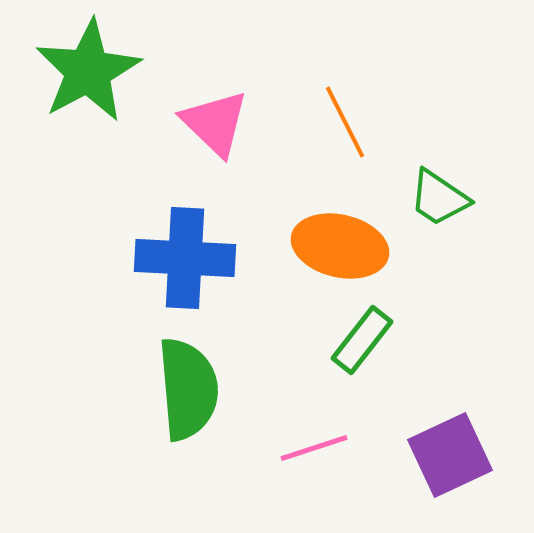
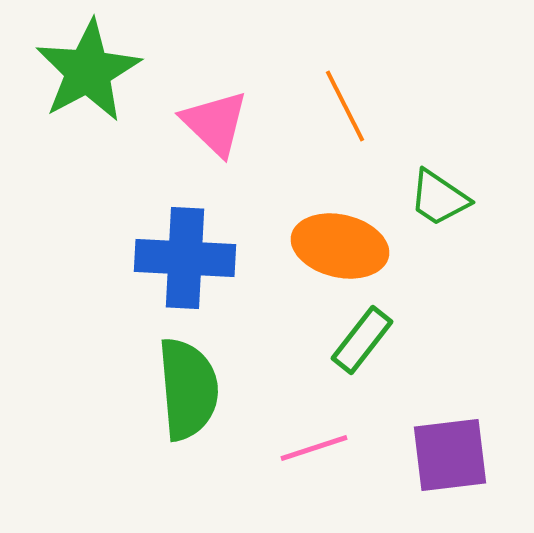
orange line: moved 16 px up
purple square: rotated 18 degrees clockwise
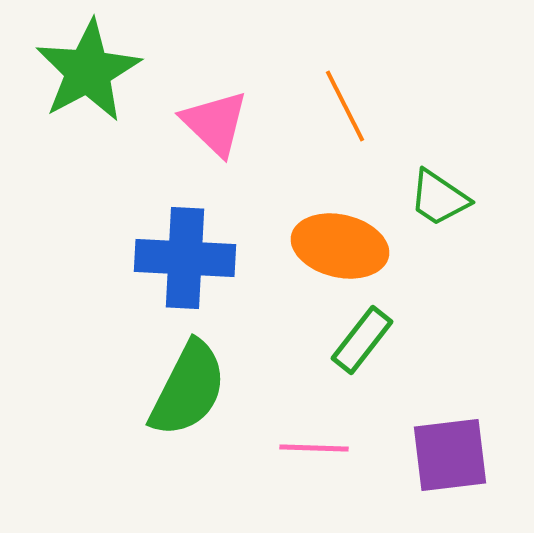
green semicircle: rotated 32 degrees clockwise
pink line: rotated 20 degrees clockwise
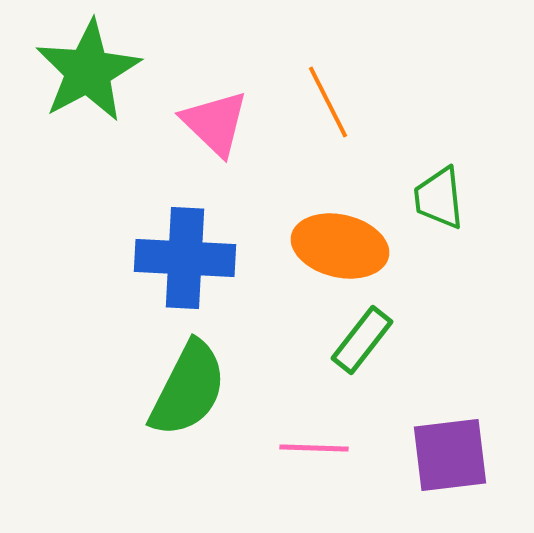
orange line: moved 17 px left, 4 px up
green trapezoid: rotated 50 degrees clockwise
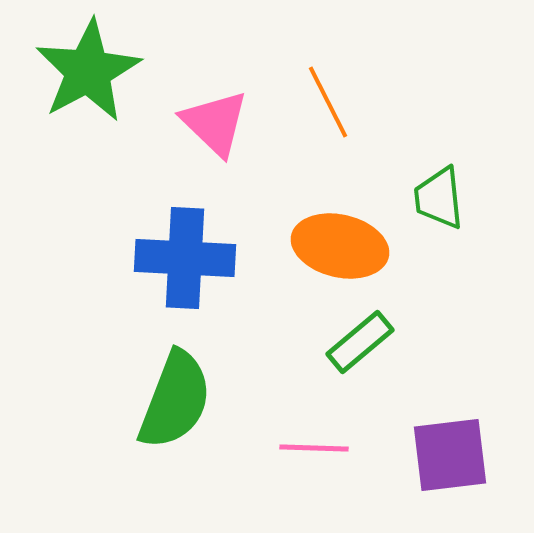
green rectangle: moved 2 px left, 2 px down; rotated 12 degrees clockwise
green semicircle: moved 13 px left, 11 px down; rotated 6 degrees counterclockwise
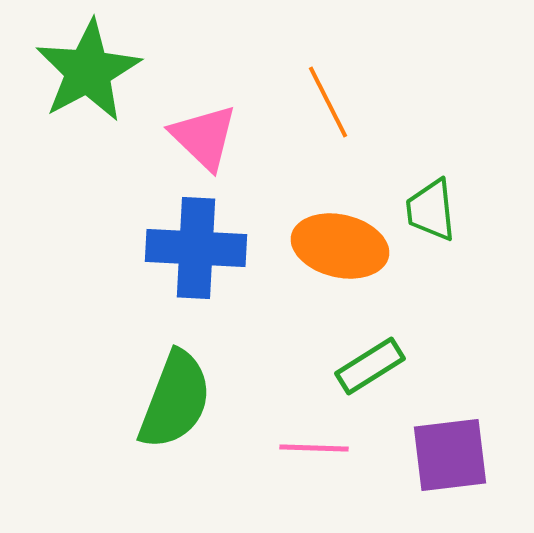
pink triangle: moved 11 px left, 14 px down
green trapezoid: moved 8 px left, 12 px down
blue cross: moved 11 px right, 10 px up
green rectangle: moved 10 px right, 24 px down; rotated 8 degrees clockwise
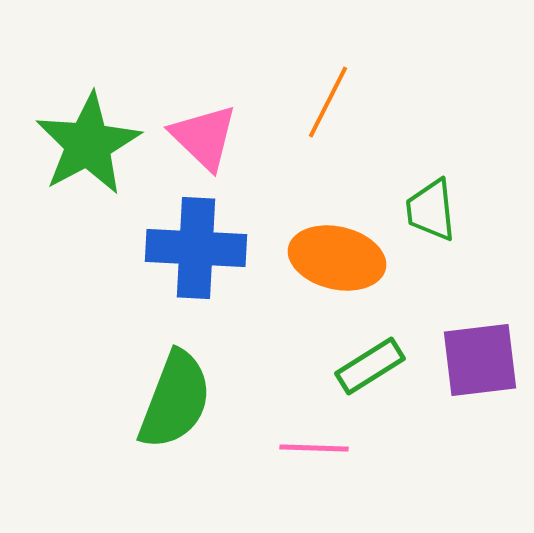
green star: moved 73 px down
orange line: rotated 54 degrees clockwise
orange ellipse: moved 3 px left, 12 px down
purple square: moved 30 px right, 95 px up
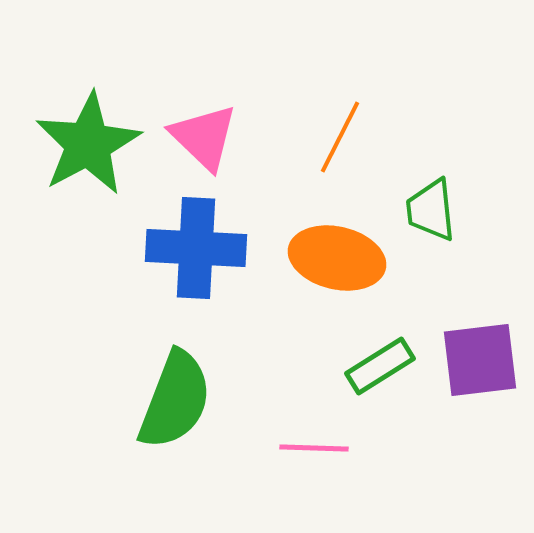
orange line: moved 12 px right, 35 px down
green rectangle: moved 10 px right
